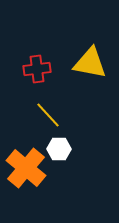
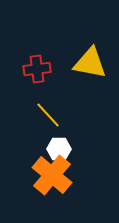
orange cross: moved 26 px right, 7 px down
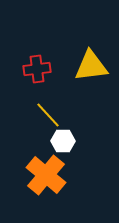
yellow triangle: moved 1 px right, 3 px down; rotated 18 degrees counterclockwise
white hexagon: moved 4 px right, 8 px up
orange cross: moved 6 px left
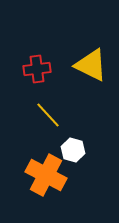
yellow triangle: moved 1 px up; rotated 33 degrees clockwise
white hexagon: moved 10 px right, 9 px down; rotated 15 degrees clockwise
orange cross: rotated 12 degrees counterclockwise
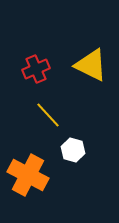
red cross: moved 1 px left; rotated 16 degrees counterclockwise
orange cross: moved 18 px left
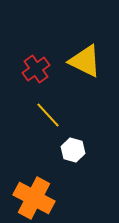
yellow triangle: moved 6 px left, 4 px up
red cross: rotated 12 degrees counterclockwise
orange cross: moved 6 px right, 23 px down
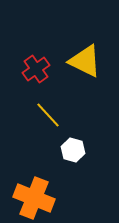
orange cross: rotated 6 degrees counterclockwise
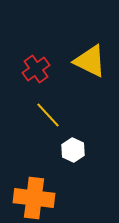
yellow triangle: moved 5 px right
white hexagon: rotated 10 degrees clockwise
orange cross: rotated 15 degrees counterclockwise
